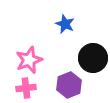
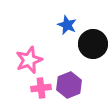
blue star: moved 2 px right, 1 px down
black circle: moved 14 px up
pink cross: moved 15 px right
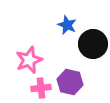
purple hexagon: moved 1 px right, 3 px up; rotated 25 degrees counterclockwise
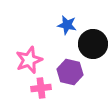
blue star: rotated 12 degrees counterclockwise
purple hexagon: moved 10 px up
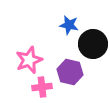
blue star: moved 2 px right
pink cross: moved 1 px right, 1 px up
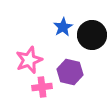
blue star: moved 6 px left, 2 px down; rotated 30 degrees clockwise
black circle: moved 1 px left, 9 px up
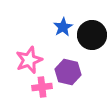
purple hexagon: moved 2 px left
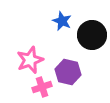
blue star: moved 1 px left, 6 px up; rotated 18 degrees counterclockwise
pink star: moved 1 px right
pink cross: rotated 12 degrees counterclockwise
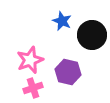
pink cross: moved 9 px left, 1 px down
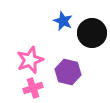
blue star: moved 1 px right
black circle: moved 2 px up
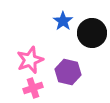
blue star: rotated 12 degrees clockwise
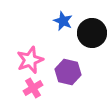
blue star: rotated 12 degrees counterclockwise
pink cross: rotated 12 degrees counterclockwise
